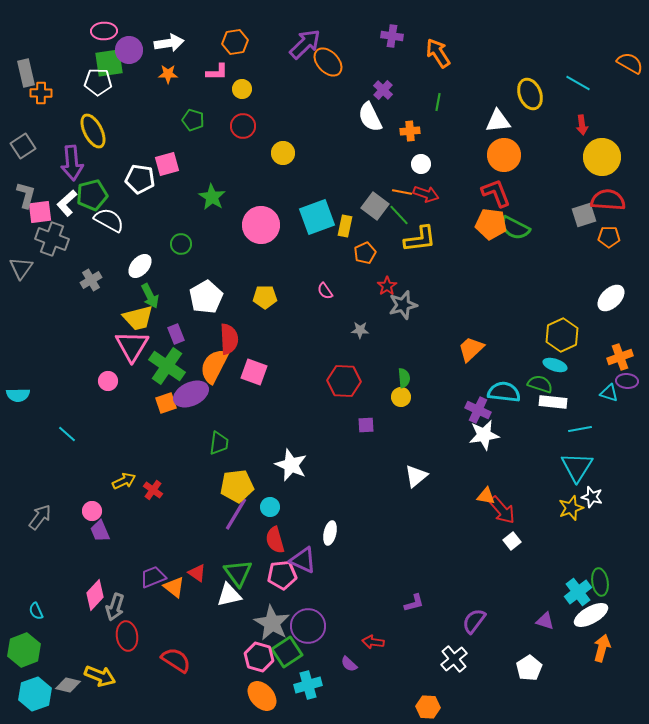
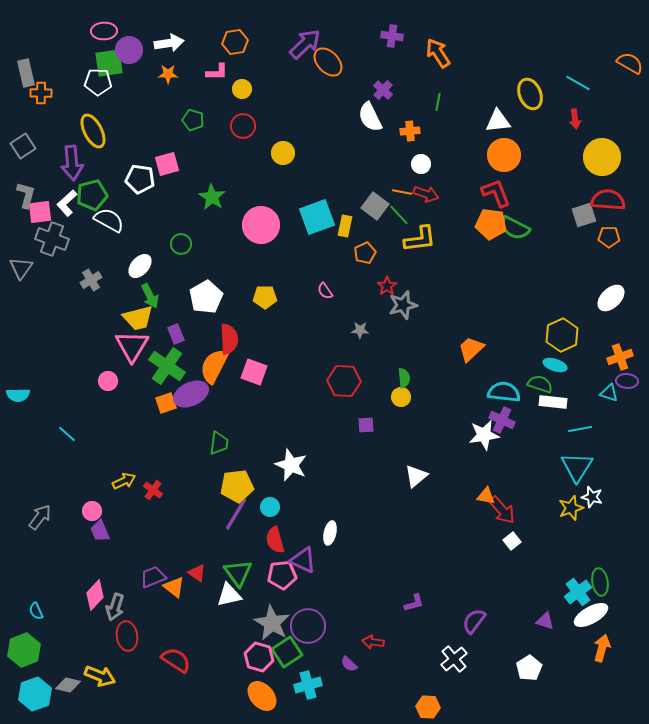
red arrow at (582, 125): moved 7 px left, 6 px up
purple cross at (478, 410): moved 24 px right, 10 px down
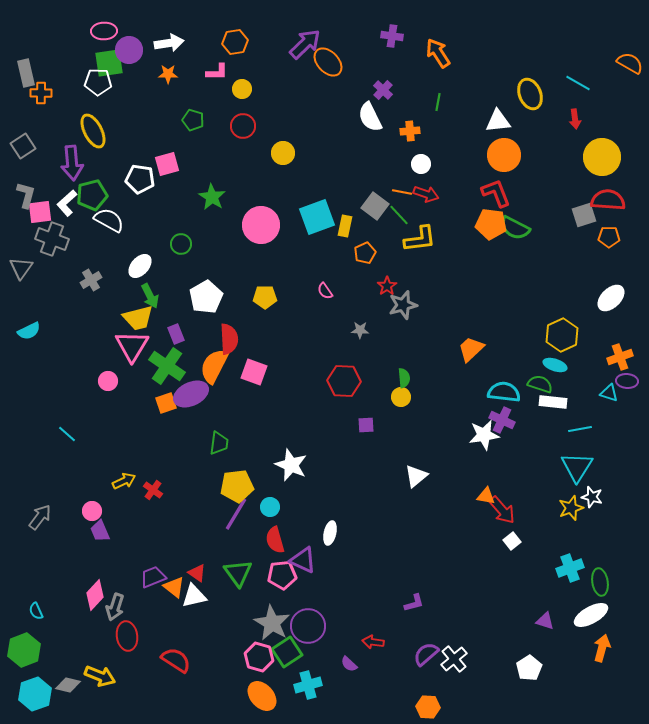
cyan semicircle at (18, 395): moved 11 px right, 64 px up; rotated 25 degrees counterclockwise
cyan cross at (578, 592): moved 8 px left, 24 px up; rotated 16 degrees clockwise
white triangle at (229, 595): moved 35 px left, 1 px down
purple semicircle at (474, 621): moved 48 px left, 33 px down; rotated 12 degrees clockwise
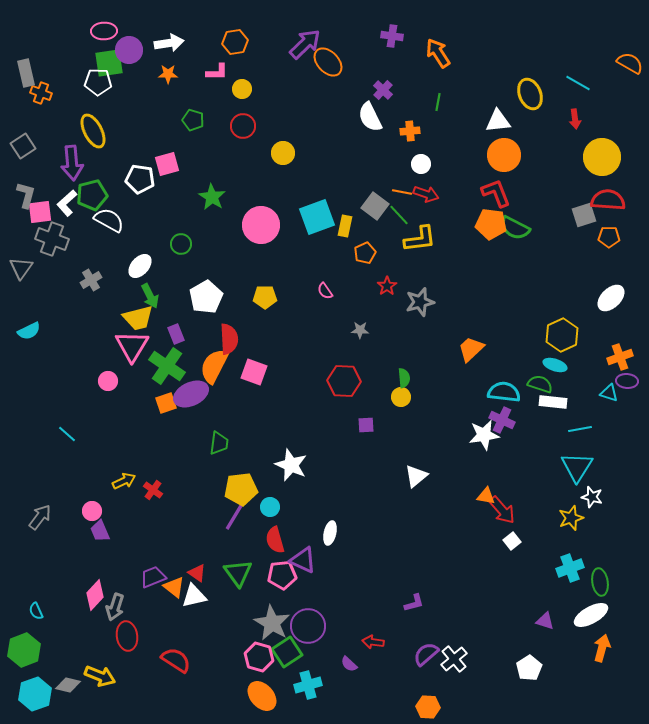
orange cross at (41, 93): rotated 20 degrees clockwise
gray star at (403, 305): moved 17 px right, 3 px up
yellow pentagon at (237, 486): moved 4 px right, 3 px down
yellow star at (571, 508): moved 10 px down
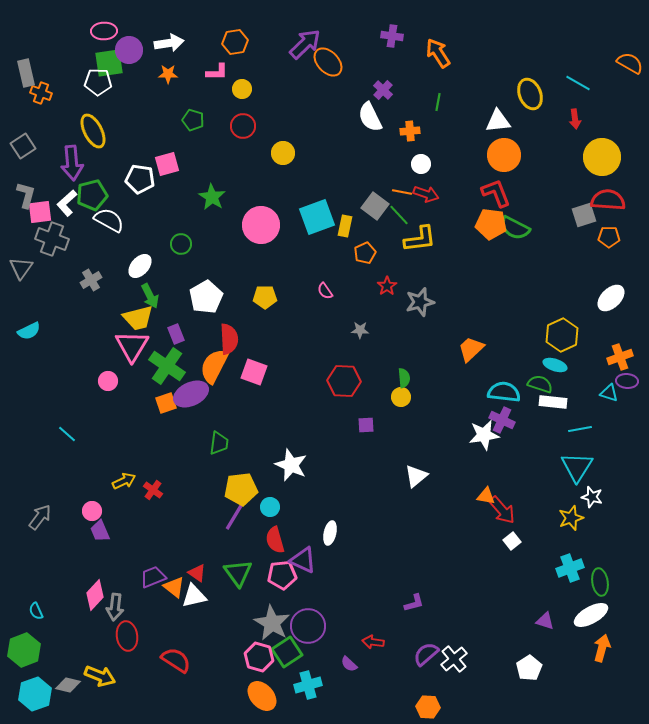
gray arrow at (115, 607): rotated 12 degrees counterclockwise
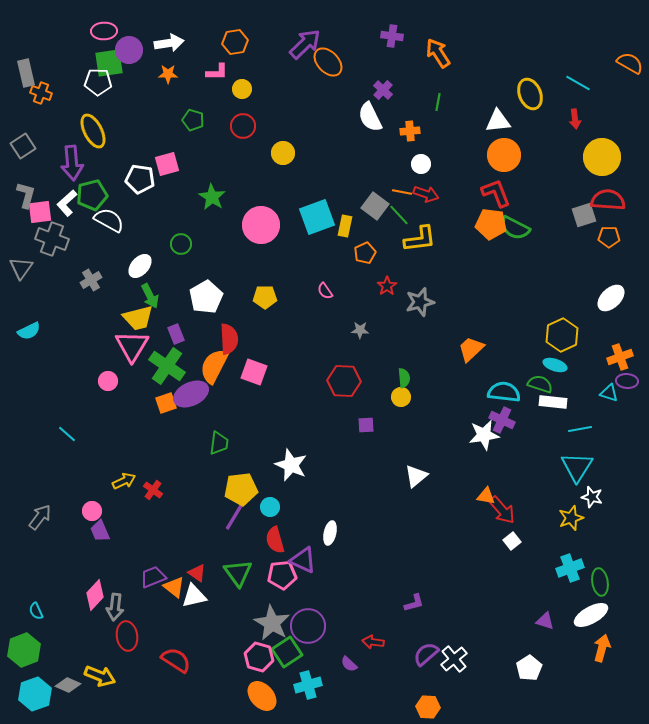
gray diamond at (68, 685): rotated 10 degrees clockwise
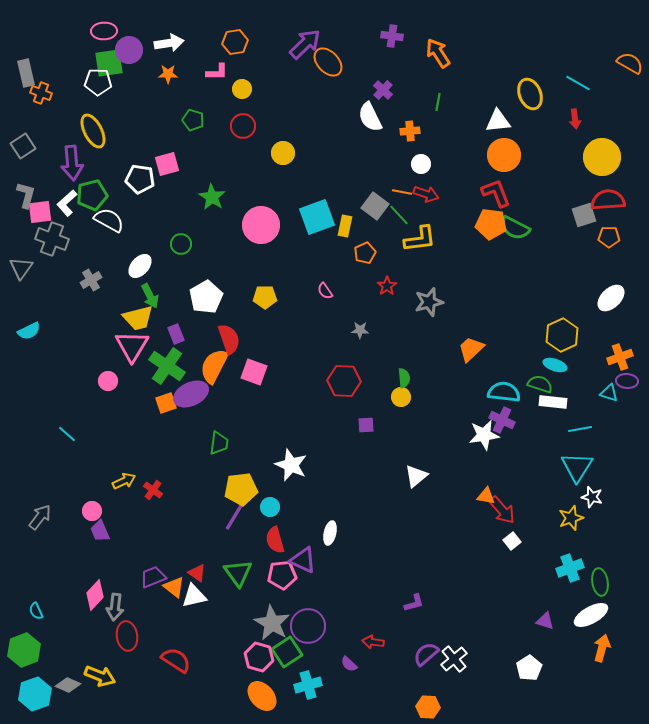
red semicircle at (608, 200): rotated 8 degrees counterclockwise
gray star at (420, 302): moved 9 px right
red semicircle at (229, 339): rotated 16 degrees counterclockwise
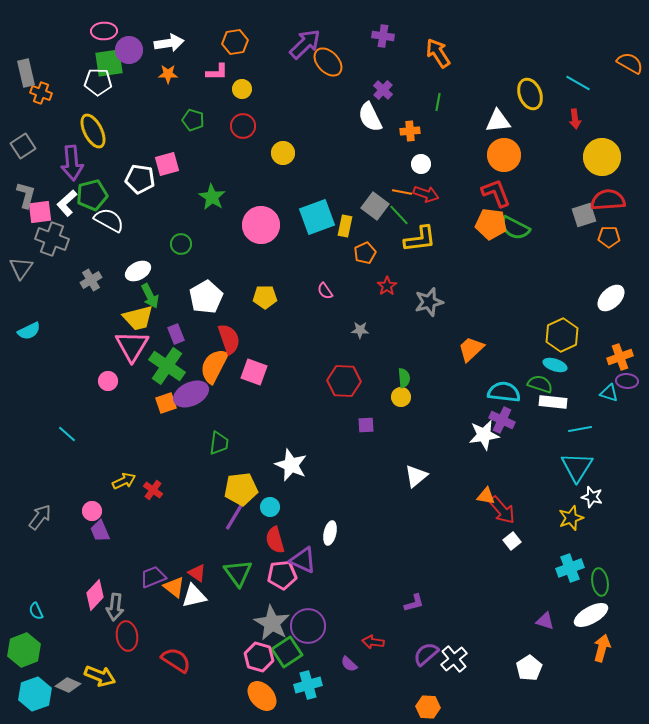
purple cross at (392, 36): moved 9 px left
white ellipse at (140, 266): moved 2 px left, 5 px down; rotated 20 degrees clockwise
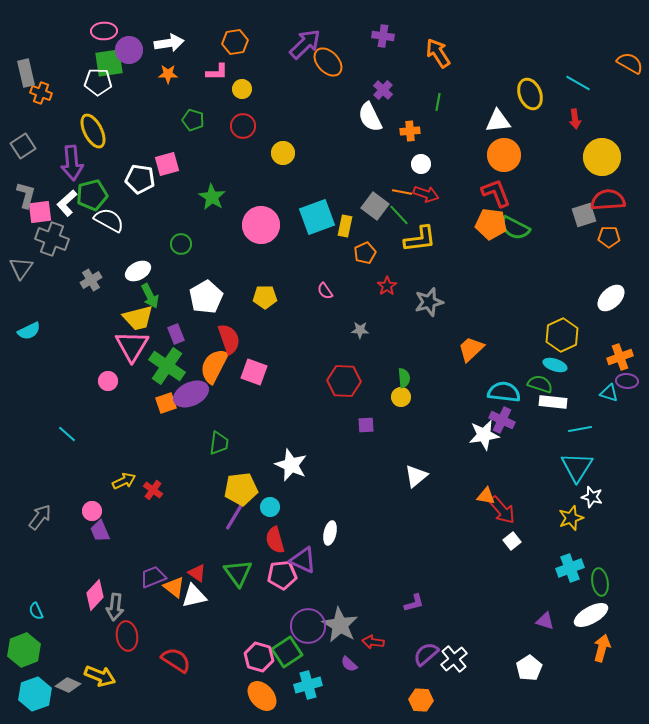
gray star at (272, 623): moved 68 px right, 2 px down
orange hexagon at (428, 707): moved 7 px left, 7 px up
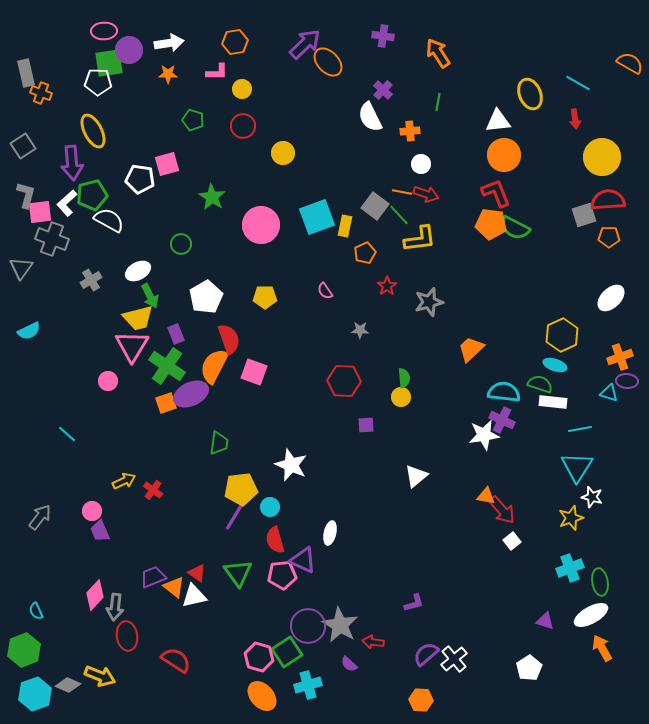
orange arrow at (602, 648): rotated 44 degrees counterclockwise
